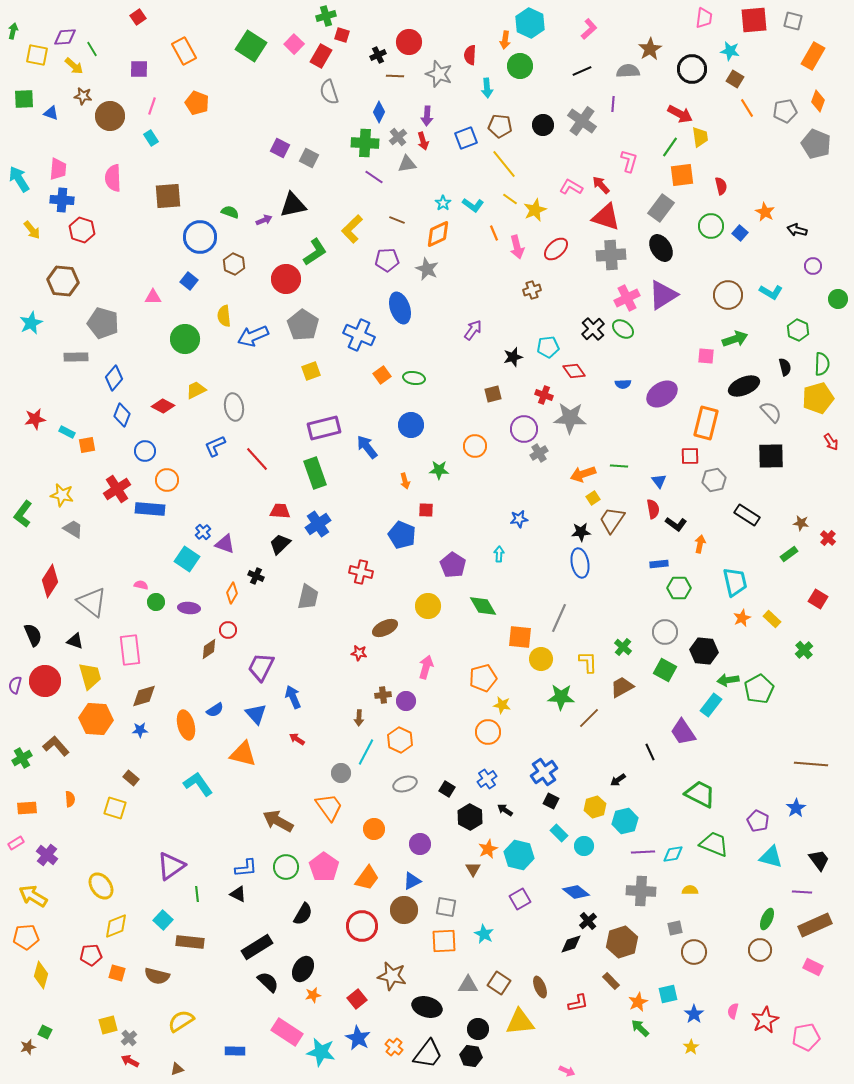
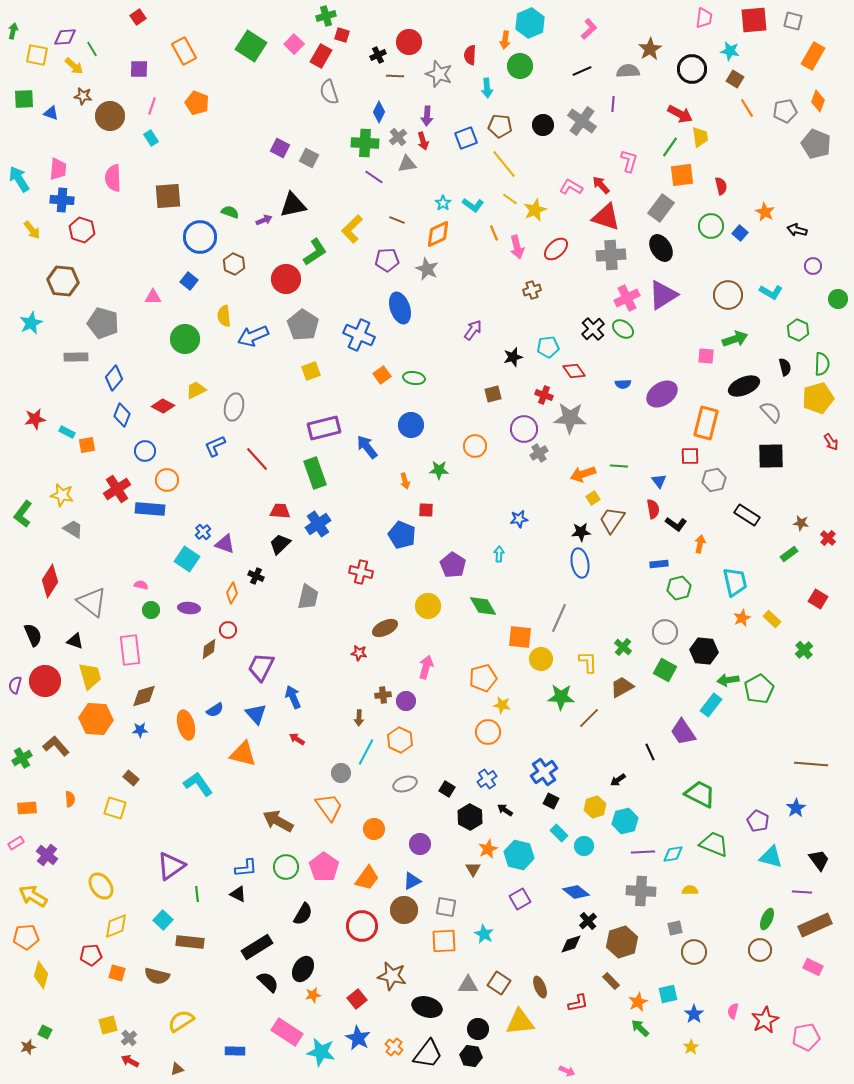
cyan hexagon at (530, 23): rotated 12 degrees clockwise
gray ellipse at (234, 407): rotated 24 degrees clockwise
green hexagon at (679, 588): rotated 15 degrees counterclockwise
green circle at (156, 602): moved 5 px left, 8 px down
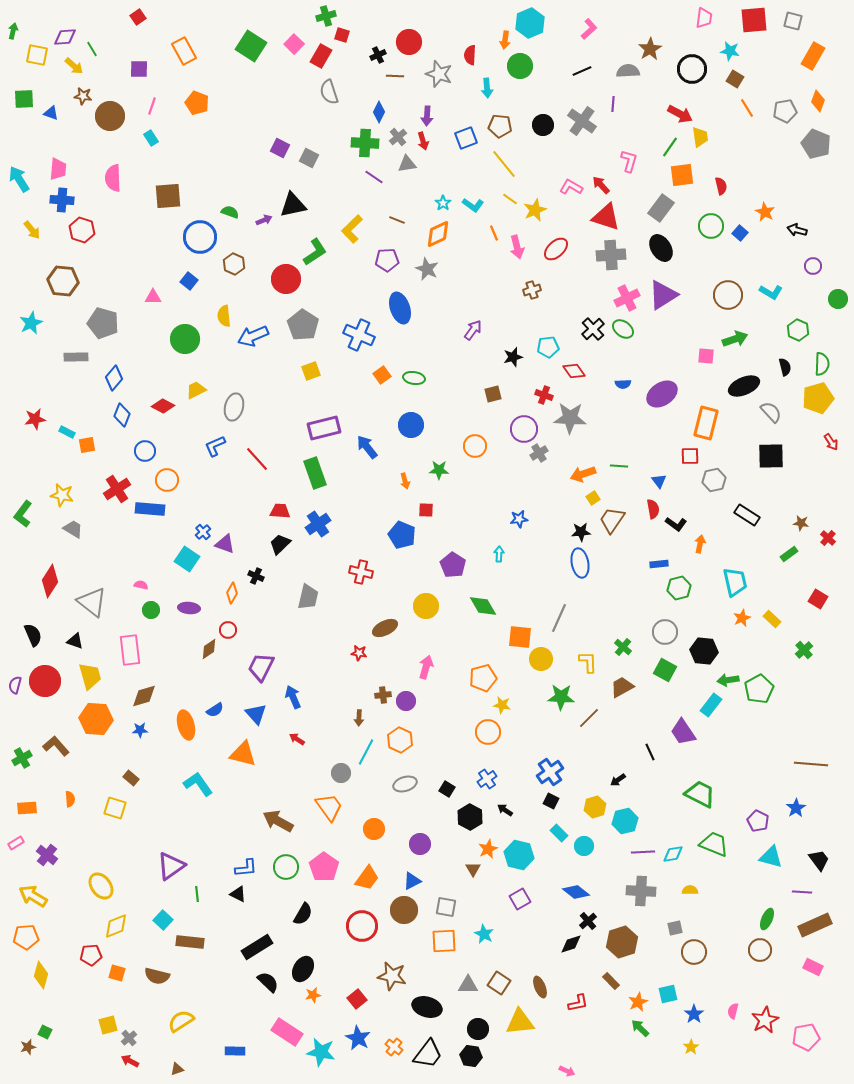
yellow circle at (428, 606): moved 2 px left
blue cross at (544, 772): moved 6 px right
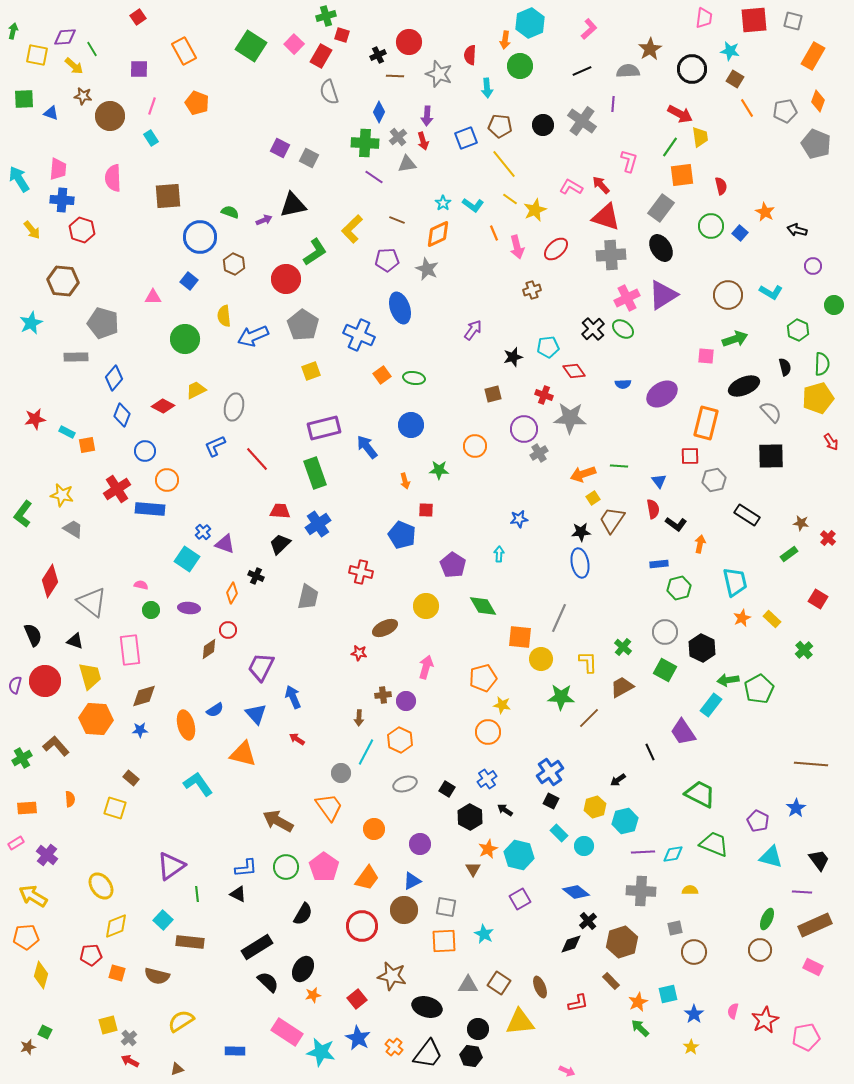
green circle at (838, 299): moved 4 px left, 6 px down
black hexagon at (704, 651): moved 2 px left, 3 px up; rotated 20 degrees clockwise
